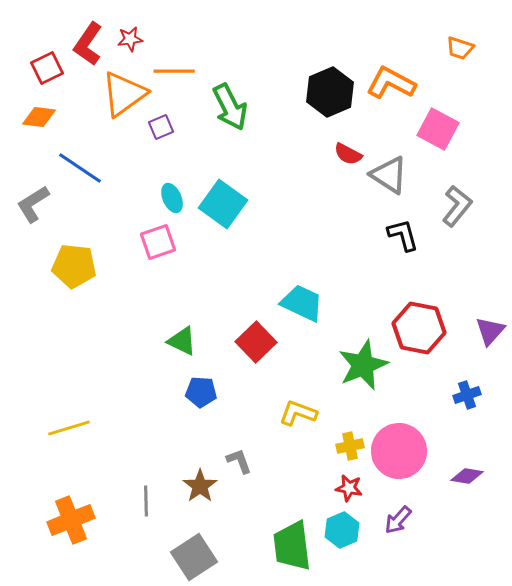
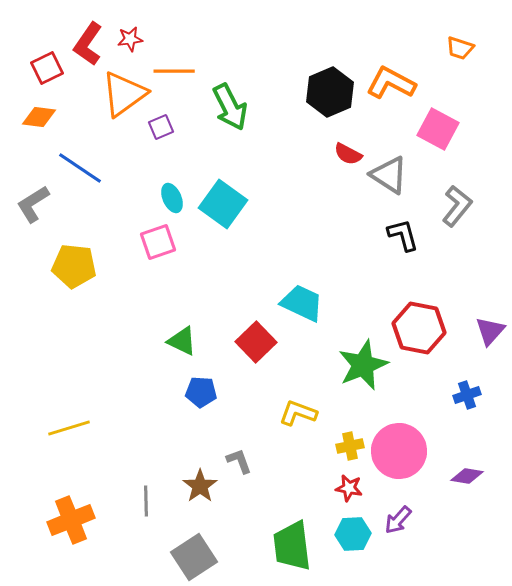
cyan hexagon at (342, 530): moved 11 px right, 4 px down; rotated 20 degrees clockwise
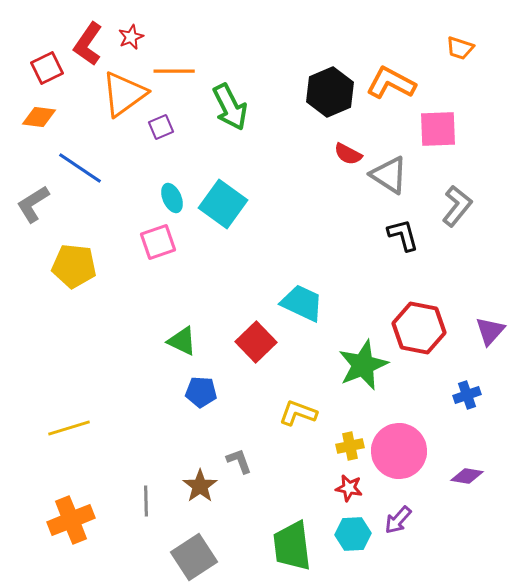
red star at (130, 39): moved 1 px right, 2 px up; rotated 15 degrees counterclockwise
pink square at (438, 129): rotated 30 degrees counterclockwise
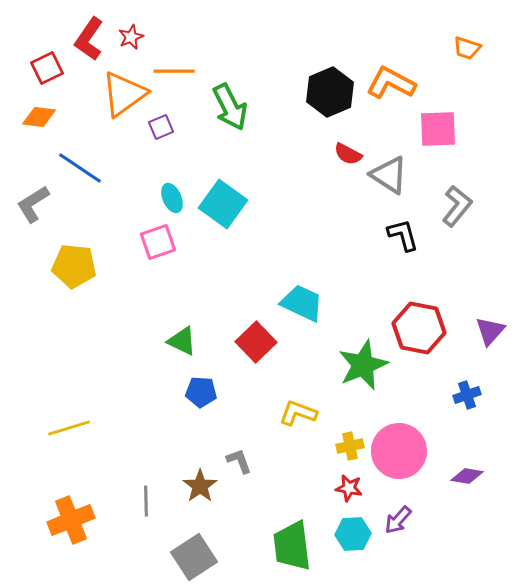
red L-shape at (88, 44): moved 1 px right, 5 px up
orange trapezoid at (460, 48): moved 7 px right
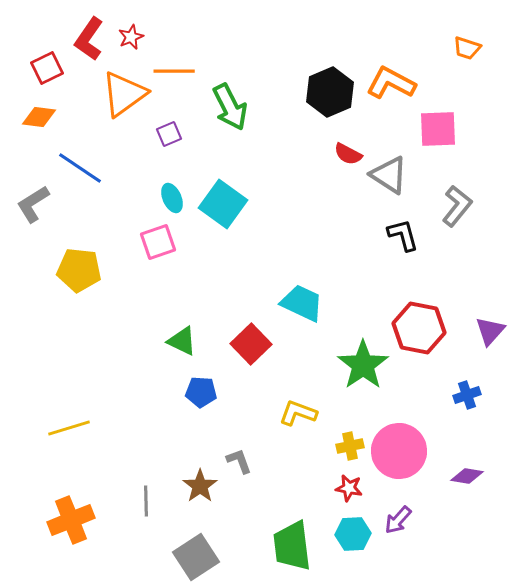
purple square at (161, 127): moved 8 px right, 7 px down
yellow pentagon at (74, 266): moved 5 px right, 4 px down
red square at (256, 342): moved 5 px left, 2 px down
green star at (363, 365): rotated 12 degrees counterclockwise
gray square at (194, 557): moved 2 px right
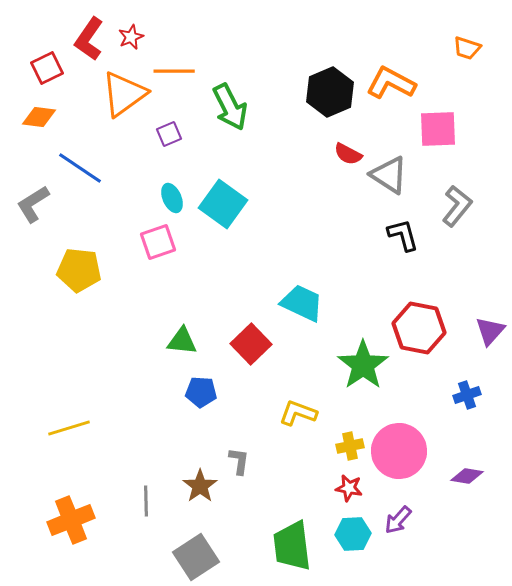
green triangle at (182, 341): rotated 20 degrees counterclockwise
gray L-shape at (239, 461): rotated 28 degrees clockwise
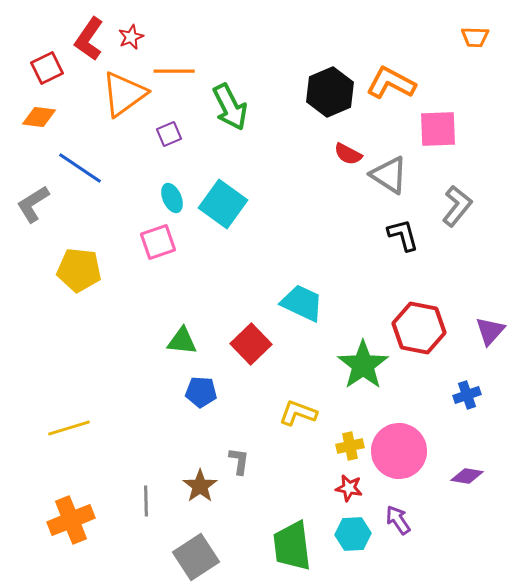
orange trapezoid at (467, 48): moved 8 px right, 11 px up; rotated 16 degrees counterclockwise
purple arrow at (398, 520): rotated 104 degrees clockwise
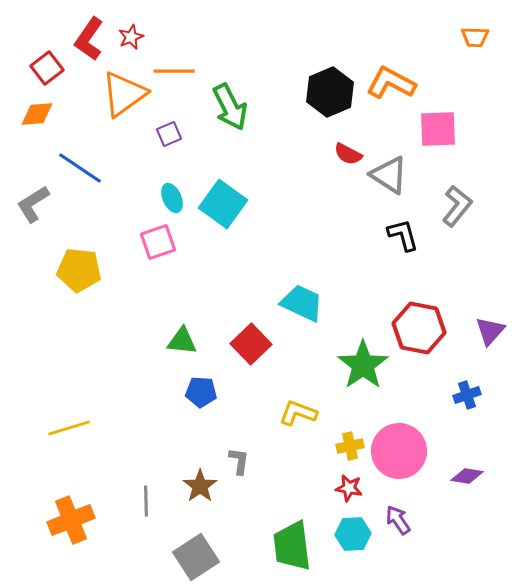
red square at (47, 68): rotated 12 degrees counterclockwise
orange diamond at (39, 117): moved 2 px left, 3 px up; rotated 12 degrees counterclockwise
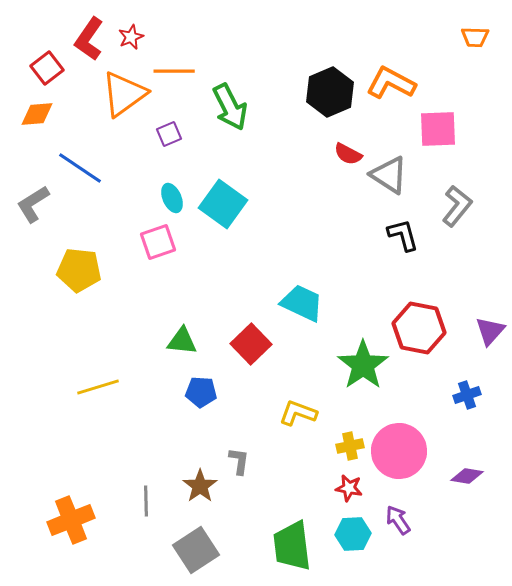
yellow line at (69, 428): moved 29 px right, 41 px up
gray square at (196, 557): moved 7 px up
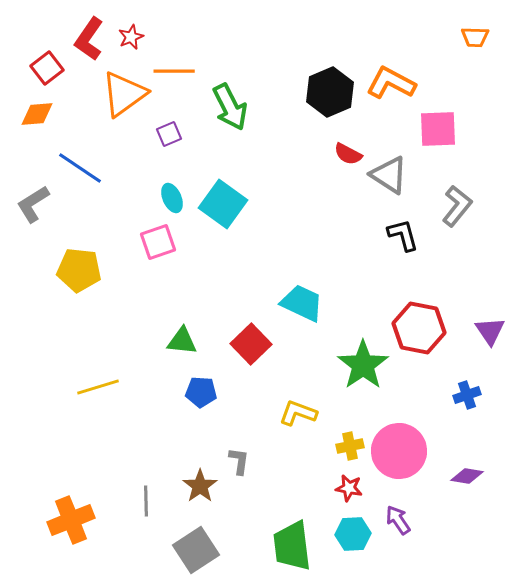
purple triangle at (490, 331): rotated 16 degrees counterclockwise
